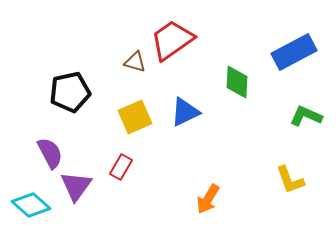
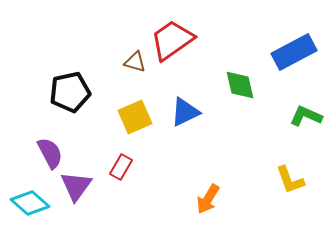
green diamond: moved 3 px right, 3 px down; rotated 16 degrees counterclockwise
cyan diamond: moved 1 px left, 2 px up
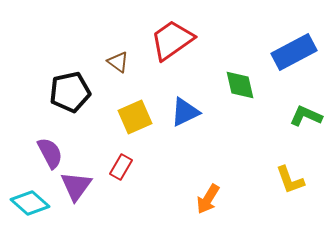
brown triangle: moved 17 px left; rotated 20 degrees clockwise
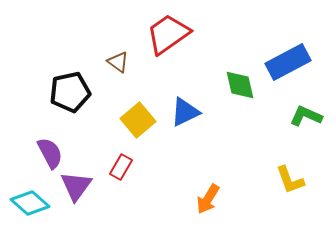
red trapezoid: moved 4 px left, 6 px up
blue rectangle: moved 6 px left, 10 px down
yellow square: moved 3 px right, 3 px down; rotated 16 degrees counterclockwise
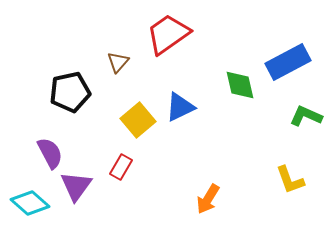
brown triangle: rotated 35 degrees clockwise
blue triangle: moved 5 px left, 5 px up
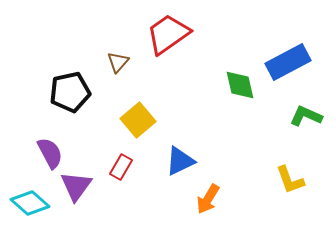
blue triangle: moved 54 px down
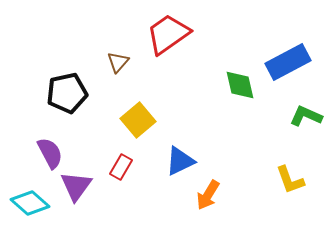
black pentagon: moved 3 px left, 1 px down
orange arrow: moved 4 px up
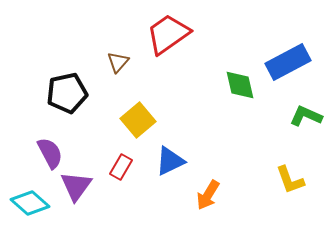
blue triangle: moved 10 px left
